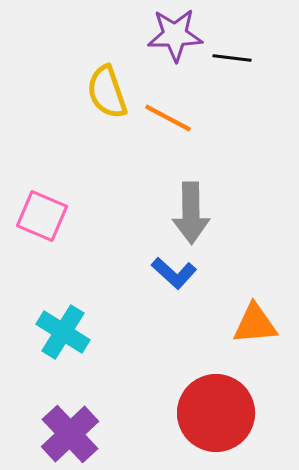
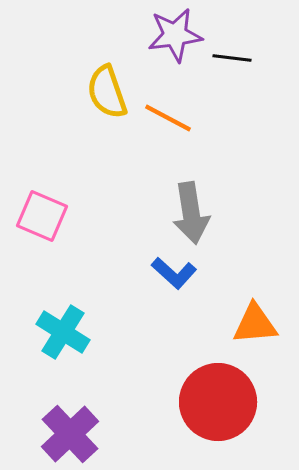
purple star: rotated 6 degrees counterclockwise
gray arrow: rotated 8 degrees counterclockwise
red circle: moved 2 px right, 11 px up
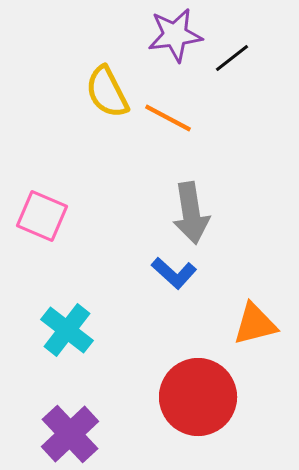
black line: rotated 45 degrees counterclockwise
yellow semicircle: rotated 8 degrees counterclockwise
orange triangle: rotated 9 degrees counterclockwise
cyan cross: moved 4 px right, 2 px up; rotated 6 degrees clockwise
red circle: moved 20 px left, 5 px up
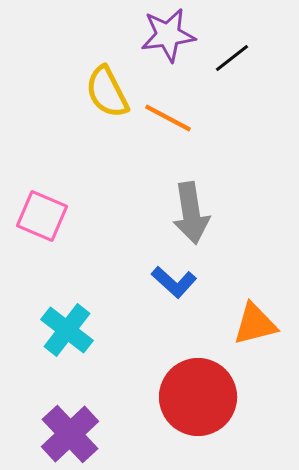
purple star: moved 7 px left
blue L-shape: moved 9 px down
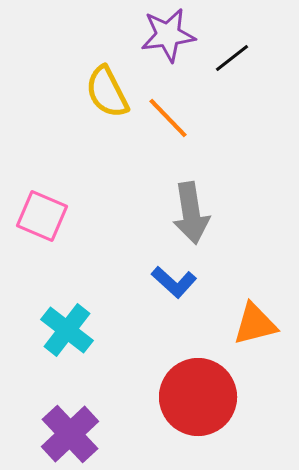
orange line: rotated 18 degrees clockwise
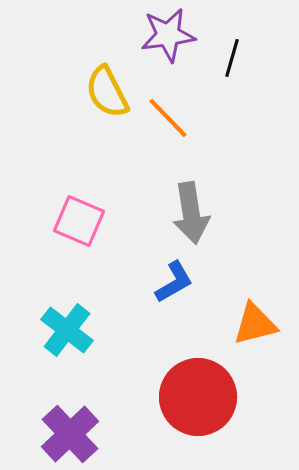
black line: rotated 36 degrees counterclockwise
pink square: moved 37 px right, 5 px down
blue L-shape: rotated 72 degrees counterclockwise
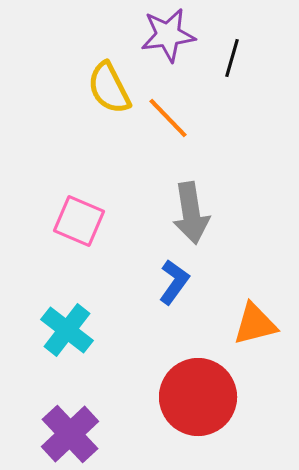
yellow semicircle: moved 2 px right, 4 px up
blue L-shape: rotated 24 degrees counterclockwise
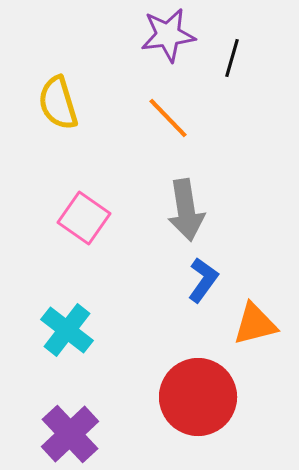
yellow semicircle: moved 51 px left, 15 px down; rotated 10 degrees clockwise
gray arrow: moved 5 px left, 3 px up
pink square: moved 5 px right, 3 px up; rotated 12 degrees clockwise
blue L-shape: moved 29 px right, 2 px up
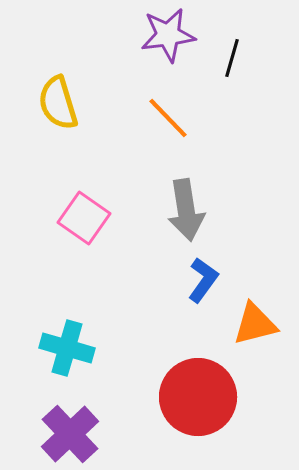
cyan cross: moved 18 px down; rotated 22 degrees counterclockwise
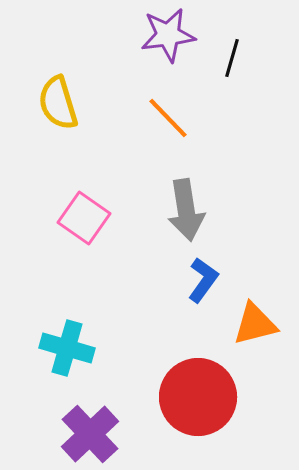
purple cross: moved 20 px right
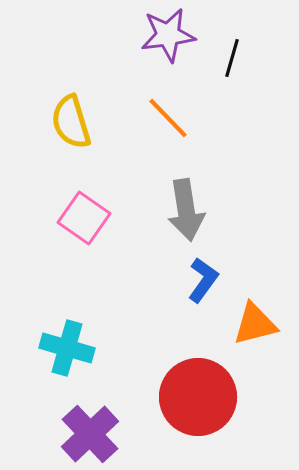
yellow semicircle: moved 13 px right, 19 px down
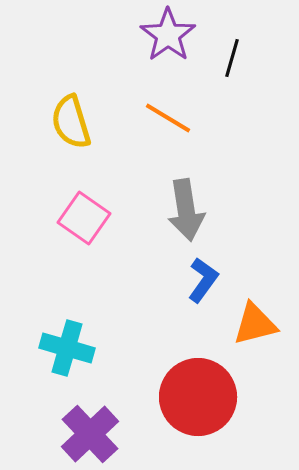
purple star: rotated 28 degrees counterclockwise
orange line: rotated 15 degrees counterclockwise
